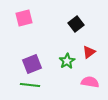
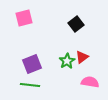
red triangle: moved 7 px left, 5 px down
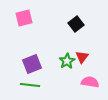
red triangle: rotated 16 degrees counterclockwise
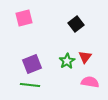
red triangle: moved 3 px right
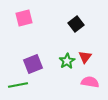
purple square: moved 1 px right
green line: moved 12 px left; rotated 18 degrees counterclockwise
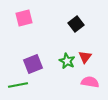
green star: rotated 14 degrees counterclockwise
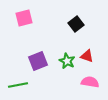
red triangle: moved 2 px right, 1 px up; rotated 48 degrees counterclockwise
purple square: moved 5 px right, 3 px up
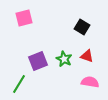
black square: moved 6 px right, 3 px down; rotated 21 degrees counterclockwise
green star: moved 3 px left, 2 px up
green line: moved 1 px right, 1 px up; rotated 48 degrees counterclockwise
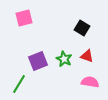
black square: moved 1 px down
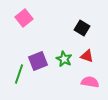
pink square: rotated 24 degrees counterclockwise
green line: moved 10 px up; rotated 12 degrees counterclockwise
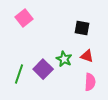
black square: rotated 21 degrees counterclockwise
purple square: moved 5 px right, 8 px down; rotated 24 degrees counterclockwise
pink semicircle: rotated 84 degrees clockwise
